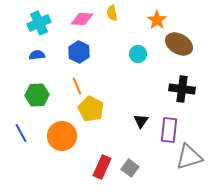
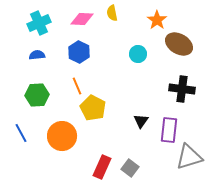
yellow pentagon: moved 2 px right, 1 px up
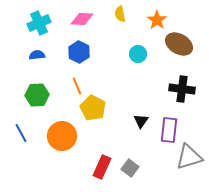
yellow semicircle: moved 8 px right, 1 px down
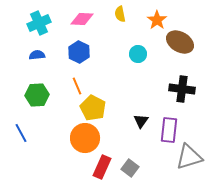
brown ellipse: moved 1 px right, 2 px up
orange circle: moved 23 px right, 2 px down
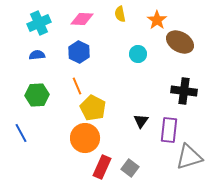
black cross: moved 2 px right, 2 px down
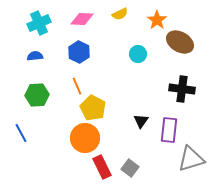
yellow semicircle: rotated 105 degrees counterclockwise
blue semicircle: moved 2 px left, 1 px down
black cross: moved 2 px left, 2 px up
gray triangle: moved 2 px right, 2 px down
red rectangle: rotated 50 degrees counterclockwise
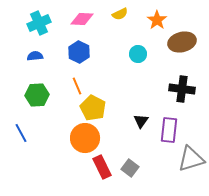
brown ellipse: moved 2 px right; rotated 44 degrees counterclockwise
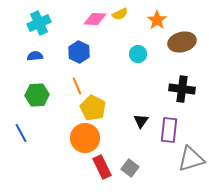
pink diamond: moved 13 px right
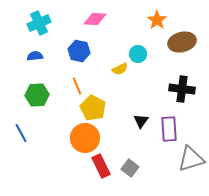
yellow semicircle: moved 55 px down
blue hexagon: moved 1 px up; rotated 15 degrees counterclockwise
purple rectangle: moved 1 px up; rotated 10 degrees counterclockwise
red rectangle: moved 1 px left, 1 px up
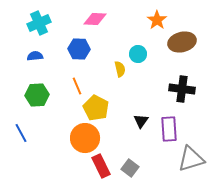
blue hexagon: moved 2 px up; rotated 10 degrees counterclockwise
yellow semicircle: rotated 77 degrees counterclockwise
yellow pentagon: moved 3 px right
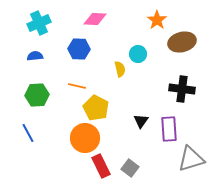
orange line: rotated 54 degrees counterclockwise
blue line: moved 7 px right
